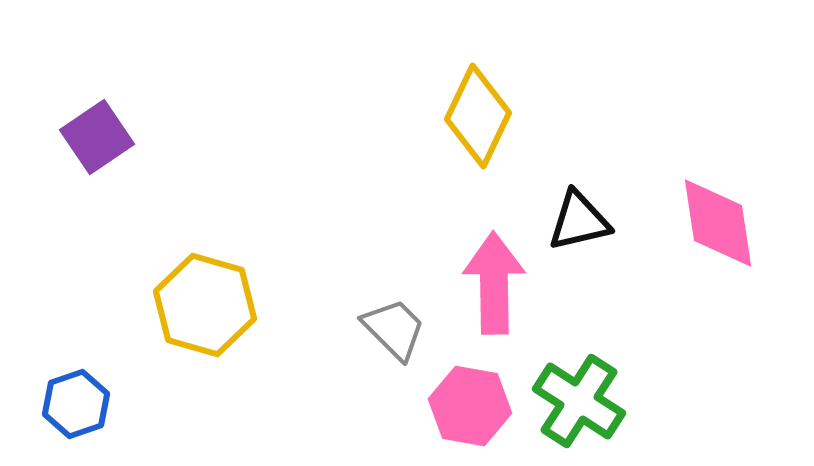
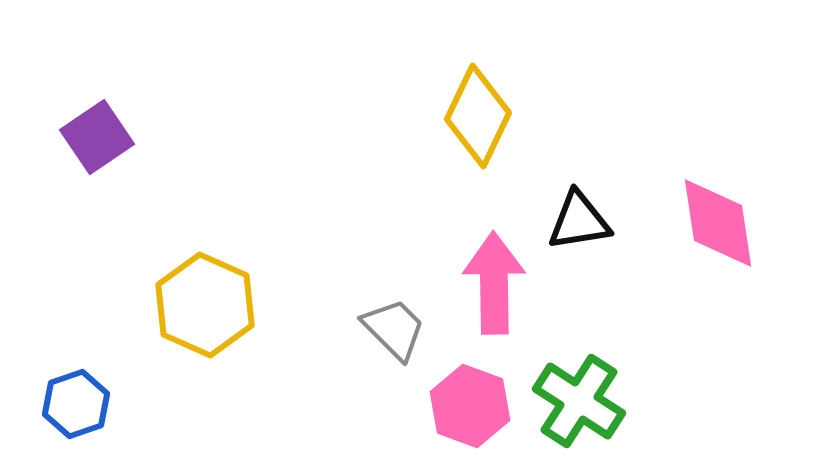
black triangle: rotated 4 degrees clockwise
yellow hexagon: rotated 8 degrees clockwise
pink hexagon: rotated 10 degrees clockwise
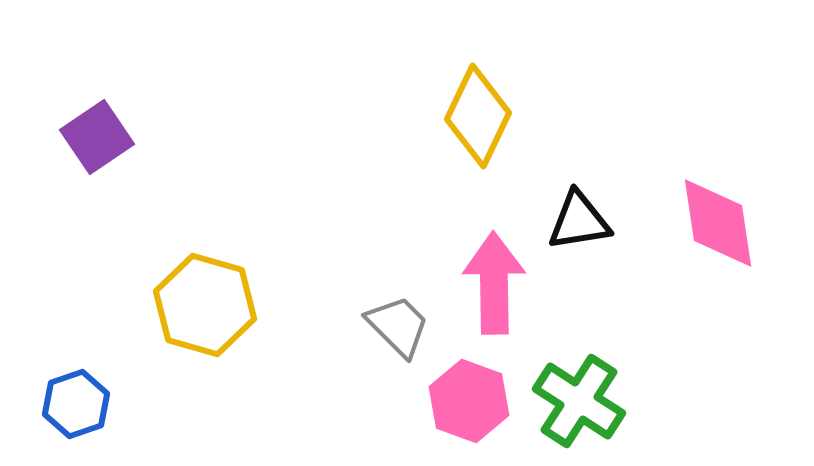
yellow hexagon: rotated 8 degrees counterclockwise
gray trapezoid: moved 4 px right, 3 px up
pink hexagon: moved 1 px left, 5 px up
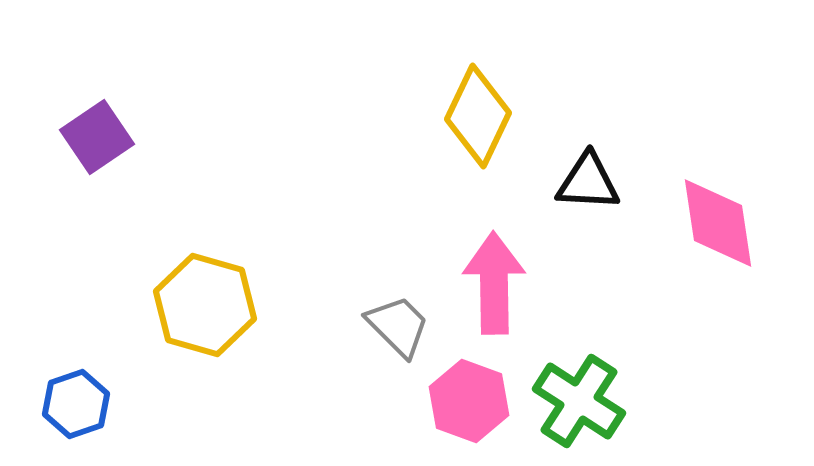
black triangle: moved 9 px right, 39 px up; rotated 12 degrees clockwise
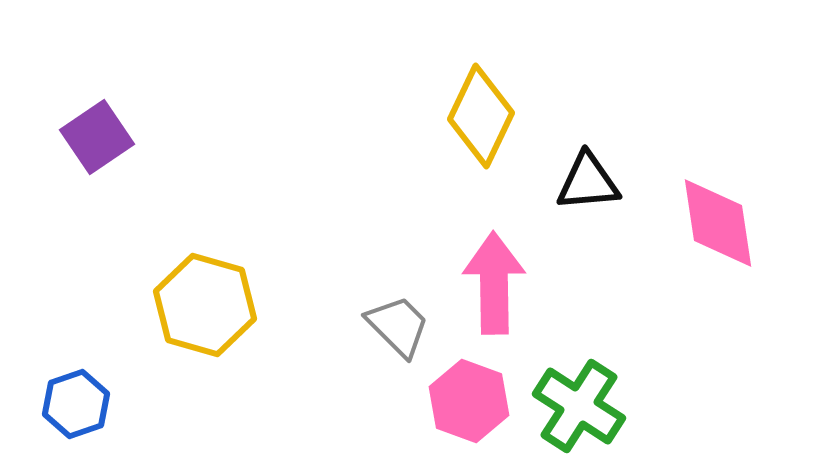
yellow diamond: moved 3 px right
black triangle: rotated 8 degrees counterclockwise
green cross: moved 5 px down
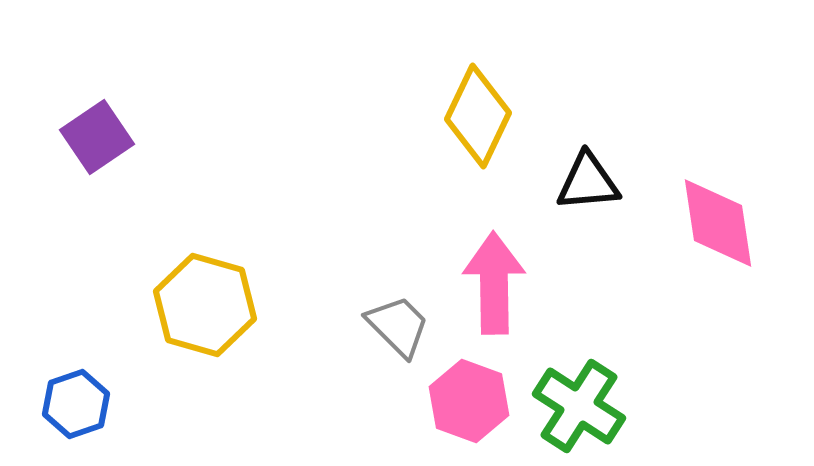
yellow diamond: moved 3 px left
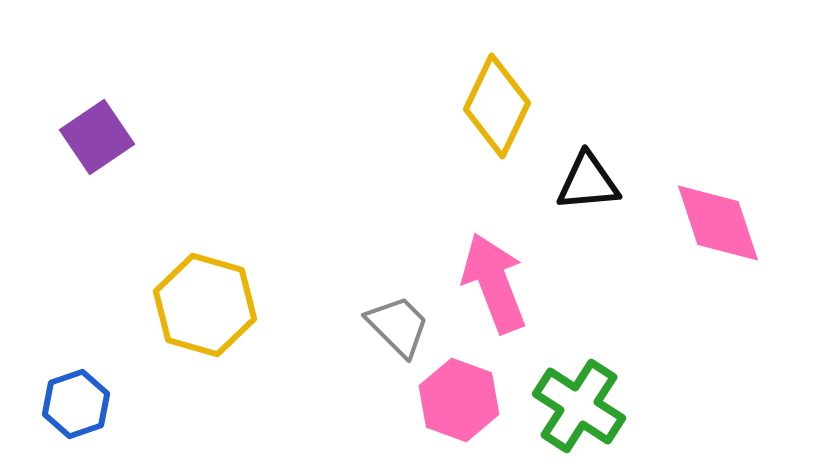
yellow diamond: moved 19 px right, 10 px up
pink diamond: rotated 10 degrees counterclockwise
pink arrow: rotated 20 degrees counterclockwise
pink hexagon: moved 10 px left, 1 px up
